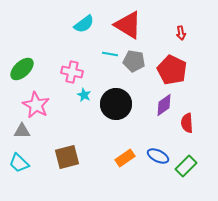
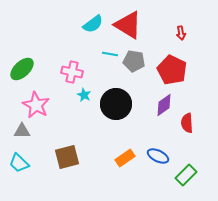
cyan semicircle: moved 9 px right
green rectangle: moved 9 px down
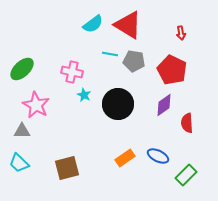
black circle: moved 2 px right
brown square: moved 11 px down
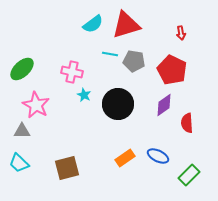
red triangle: moved 2 px left; rotated 48 degrees counterclockwise
green rectangle: moved 3 px right
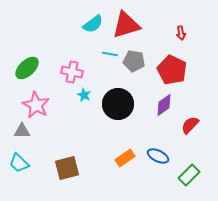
green ellipse: moved 5 px right, 1 px up
red semicircle: moved 3 px right, 2 px down; rotated 48 degrees clockwise
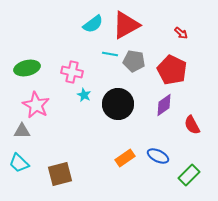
red triangle: rotated 12 degrees counterclockwise
red arrow: rotated 40 degrees counterclockwise
green ellipse: rotated 30 degrees clockwise
red semicircle: moved 2 px right; rotated 72 degrees counterclockwise
brown square: moved 7 px left, 6 px down
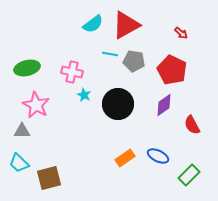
brown square: moved 11 px left, 4 px down
